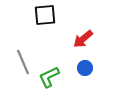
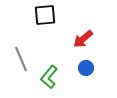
gray line: moved 2 px left, 3 px up
blue circle: moved 1 px right
green L-shape: rotated 25 degrees counterclockwise
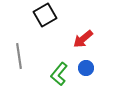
black square: rotated 25 degrees counterclockwise
gray line: moved 2 px left, 3 px up; rotated 15 degrees clockwise
green L-shape: moved 10 px right, 3 px up
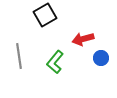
red arrow: rotated 25 degrees clockwise
blue circle: moved 15 px right, 10 px up
green L-shape: moved 4 px left, 12 px up
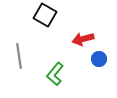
black square: rotated 30 degrees counterclockwise
blue circle: moved 2 px left, 1 px down
green L-shape: moved 12 px down
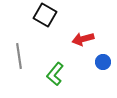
blue circle: moved 4 px right, 3 px down
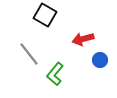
gray line: moved 10 px right, 2 px up; rotated 30 degrees counterclockwise
blue circle: moved 3 px left, 2 px up
